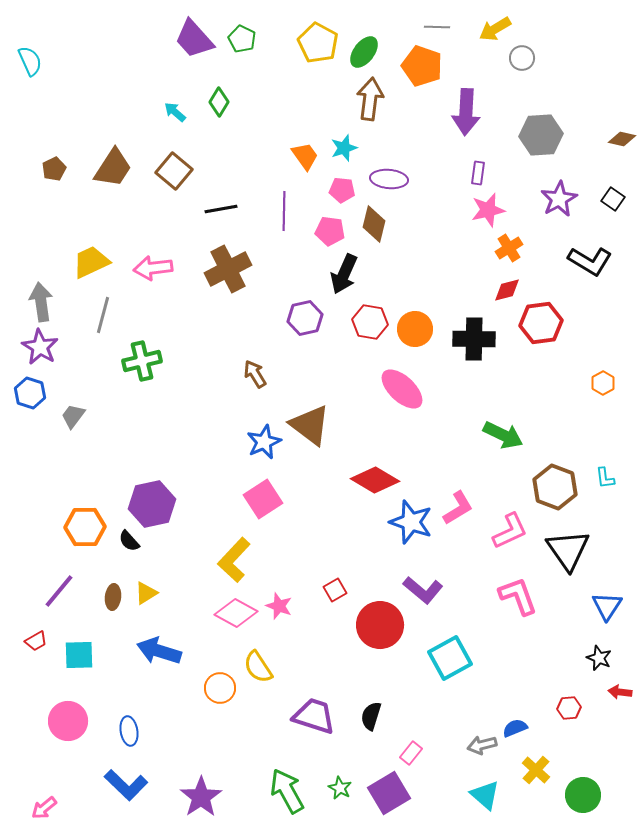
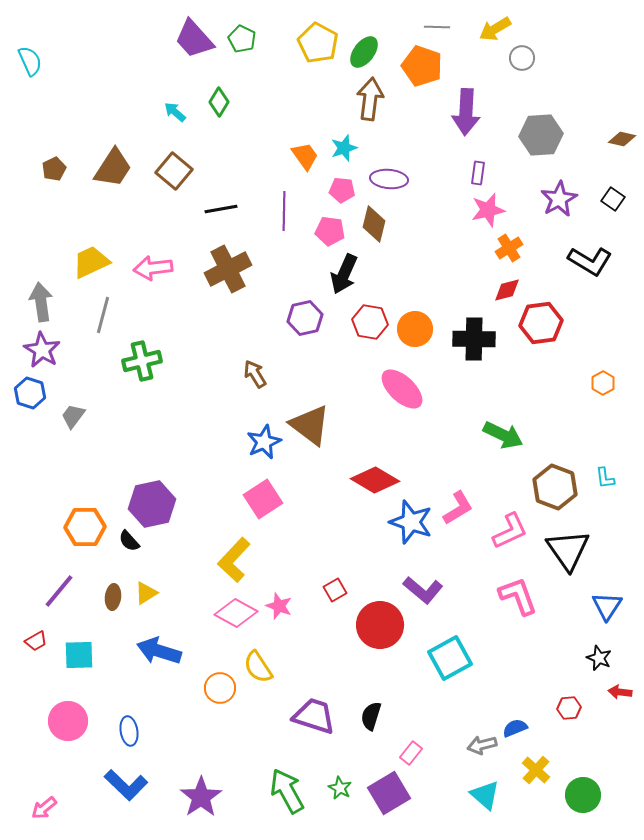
purple star at (40, 347): moved 2 px right, 3 px down
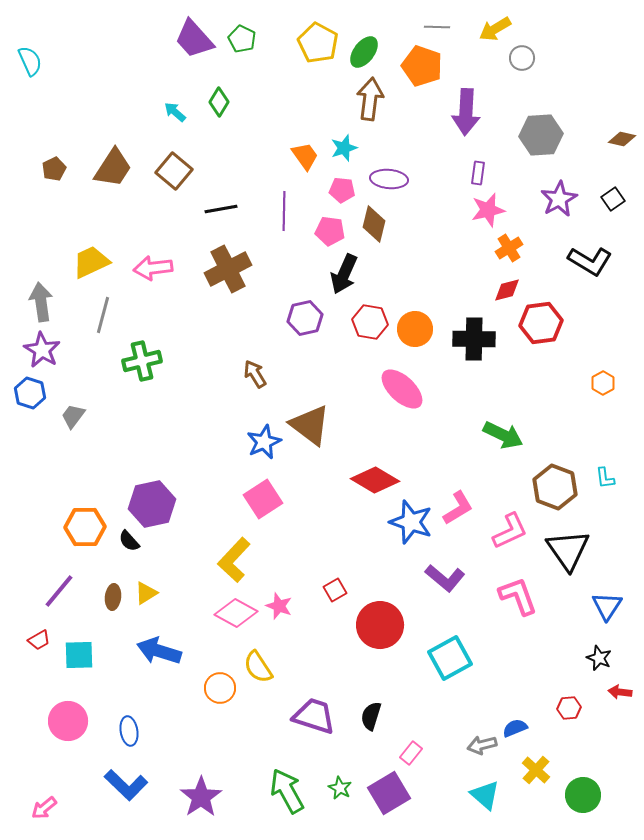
black square at (613, 199): rotated 20 degrees clockwise
purple L-shape at (423, 590): moved 22 px right, 12 px up
red trapezoid at (36, 641): moved 3 px right, 1 px up
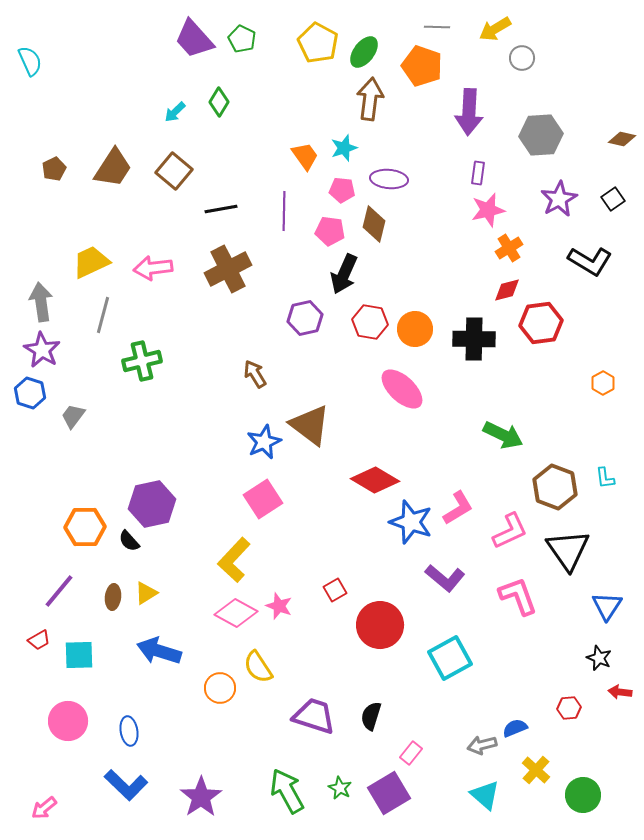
cyan arrow at (175, 112): rotated 85 degrees counterclockwise
purple arrow at (466, 112): moved 3 px right
